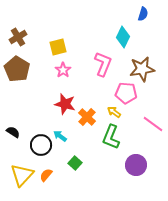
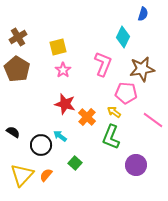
pink line: moved 4 px up
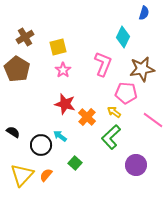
blue semicircle: moved 1 px right, 1 px up
brown cross: moved 7 px right
green L-shape: rotated 25 degrees clockwise
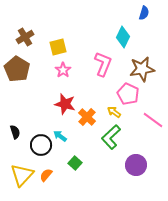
pink pentagon: moved 2 px right, 1 px down; rotated 20 degrees clockwise
black semicircle: moved 2 px right; rotated 40 degrees clockwise
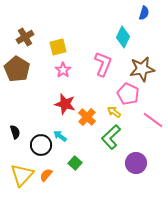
purple circle: moved 2 px up
